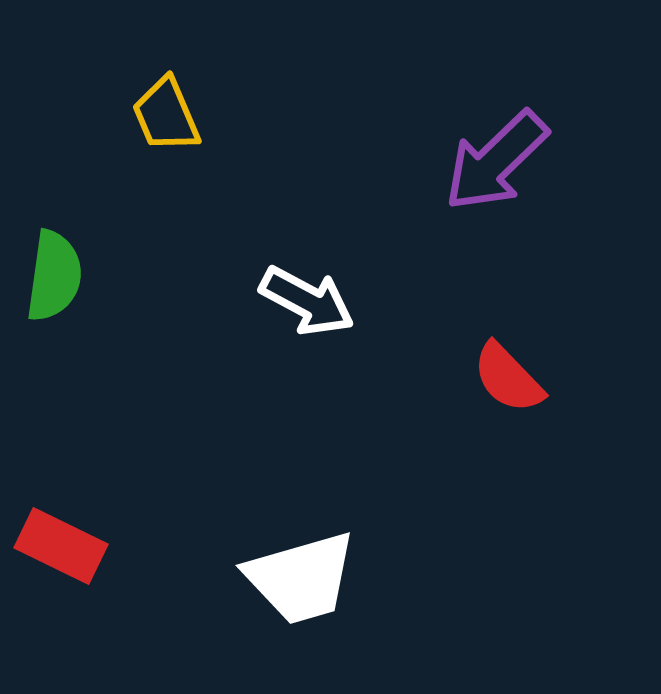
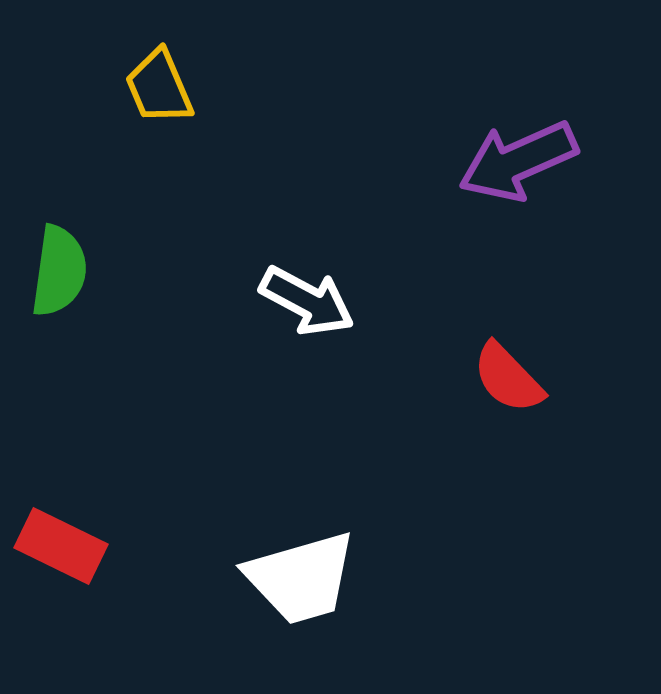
yellow trapezoid: moved 7 px left, 28 px up
purple arrow: moved 22 px right; rotated 20 degrees clockwise
green semicircle: moved 5 px right, 5 px up
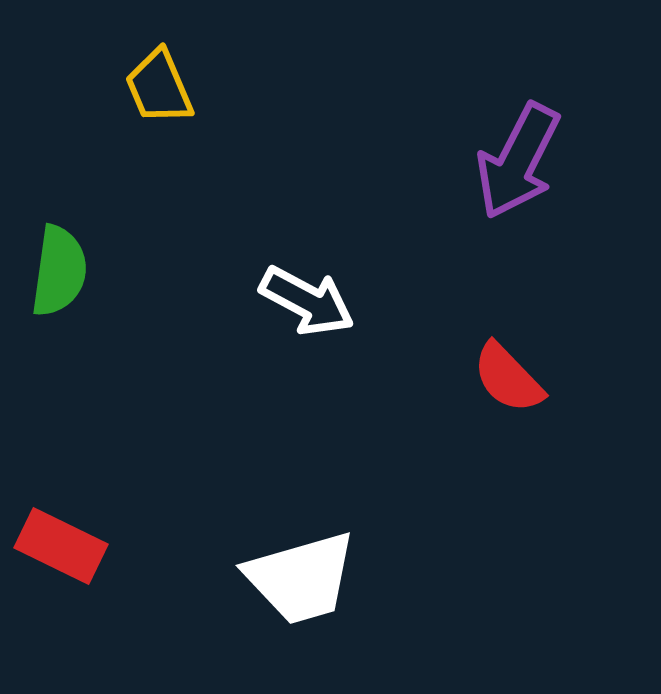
purple arrow: rotated 39 degrees counterclockwise
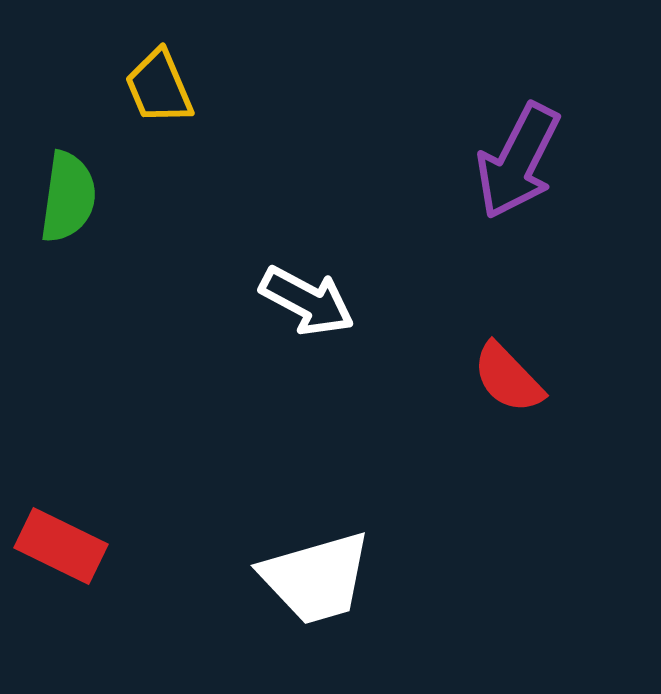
green semicircle: moved 9 px right, 74 px up
white trapezoid: moved 15 px right
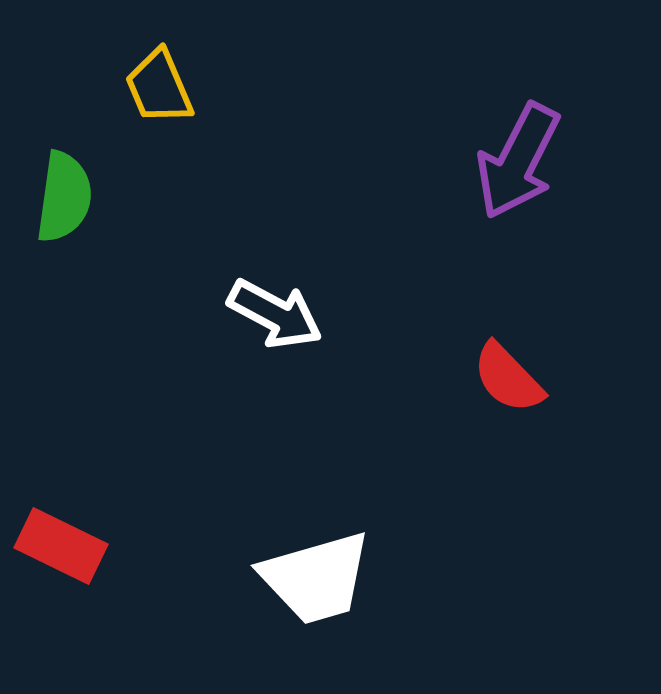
green semicircle: moved 4 px left
white arrow: moved 32 px left, 13 px down
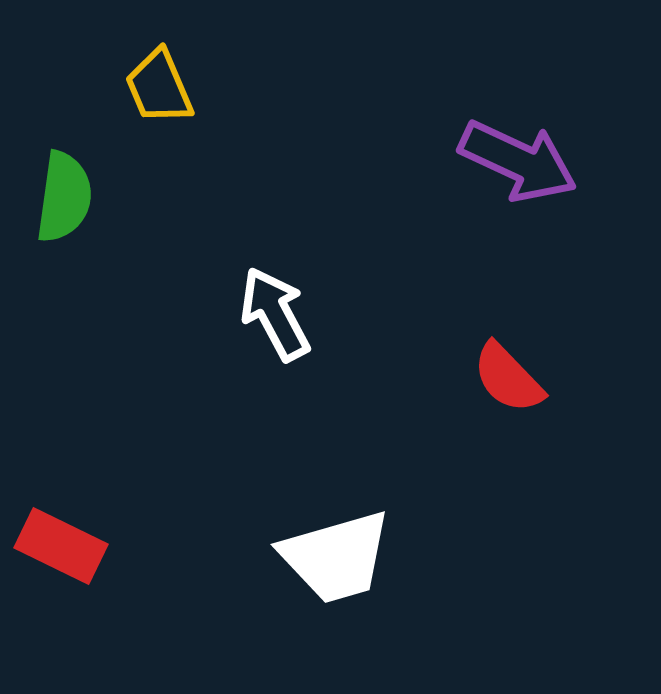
purple arrow: rotated 92 degrees counterclockwise
white arrow: rotated 146 degrees counterclockwise
white trapezoid: moved 20 px right, 21 px up
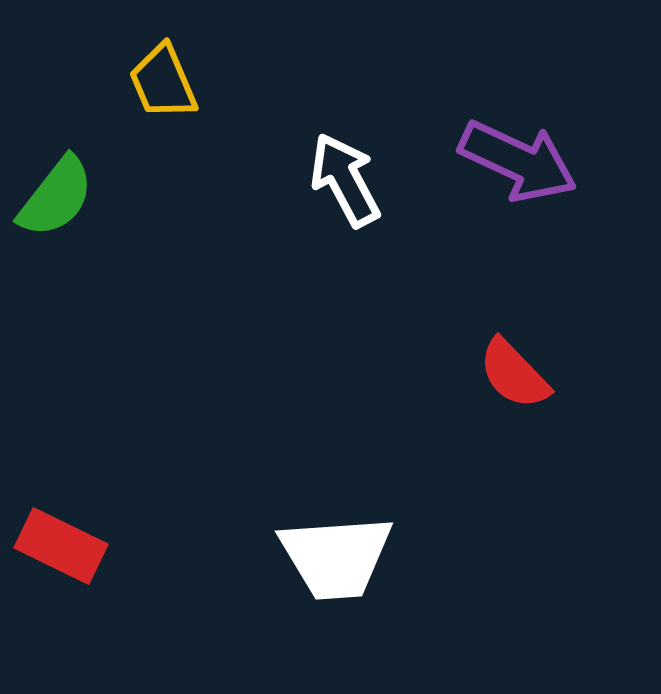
yellow trapezoid: moved 4 px right, 5 px up
green semicircle: moved 8 px left; rotated 30 degrees clockwise
white arrow: moved 70 px right, 134 px up
red semicircle: moved 6 px right, 4 px up
white trapezoid: rotated 12 degrees clockwise
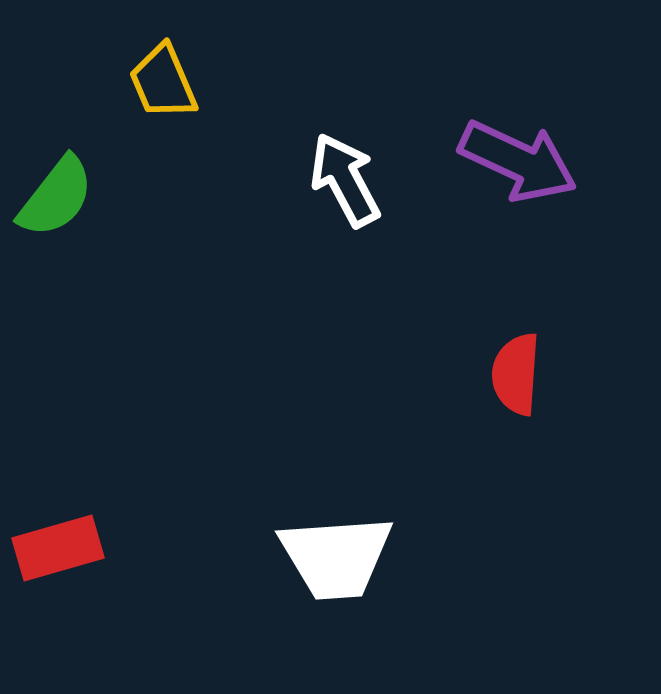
red semicircle: moved 2 px right; rotated 48 degrees clockwise
red rectangle: moved 3 px left, 2 px down; rotated 42 degrees counterclockwise
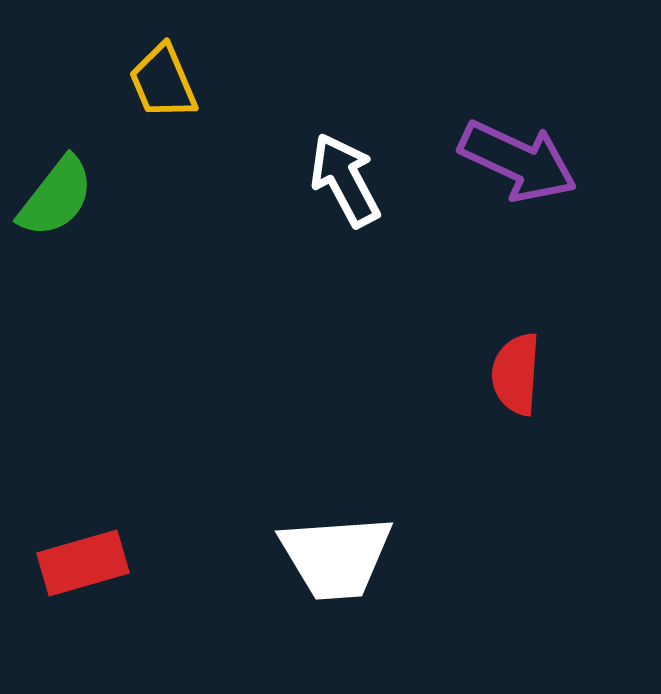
red rectangle: moved 25 px right, 15 px down
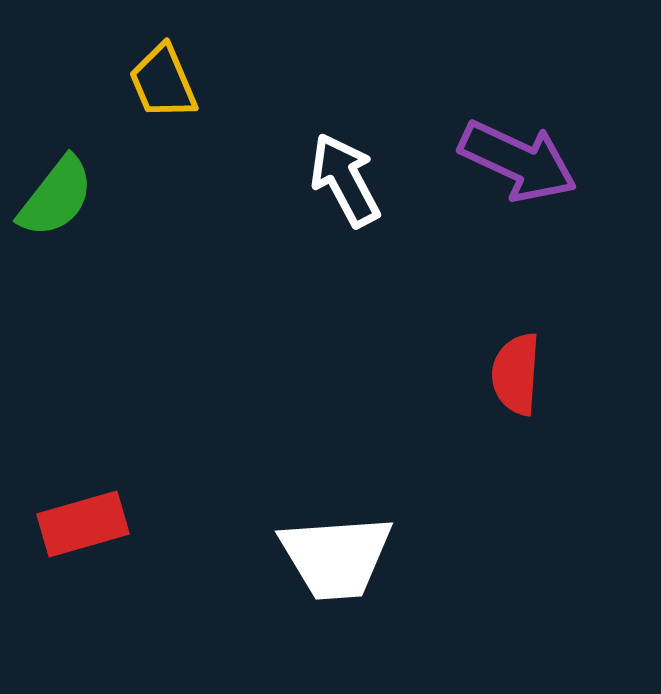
red rectangle: moved 39 px up
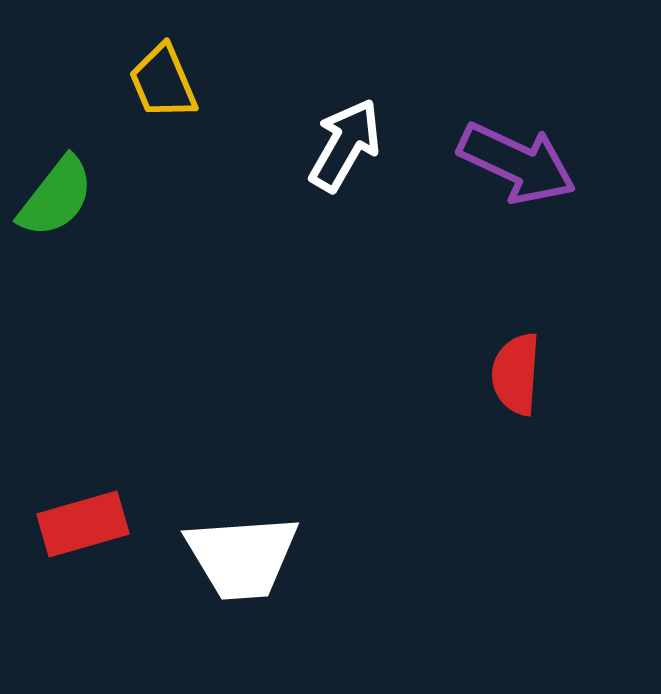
purple arrow: moved 1 px left, 2 px down
white arrow: moved 35 px up; rotated 58 degrees clockwise
white trapezoid: moved 94 px left
